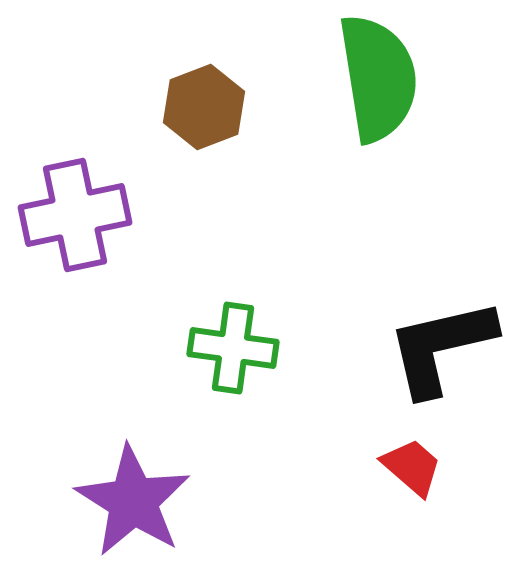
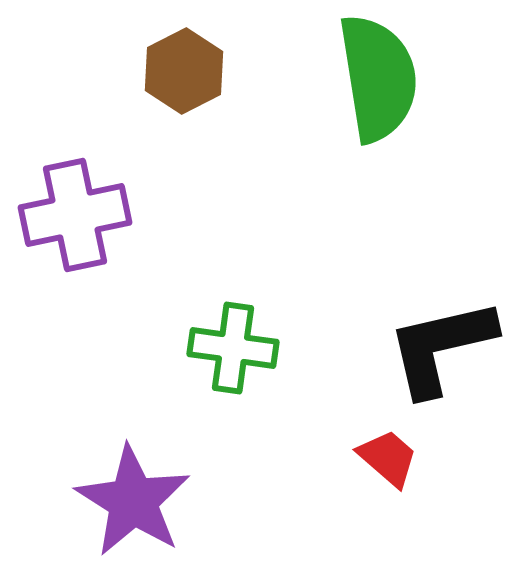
brown hexagon: moved 20 px left, 36 px up; rotated 6 degrees counterclockwise
red trapezoid: moved 24 px left, 9 px up
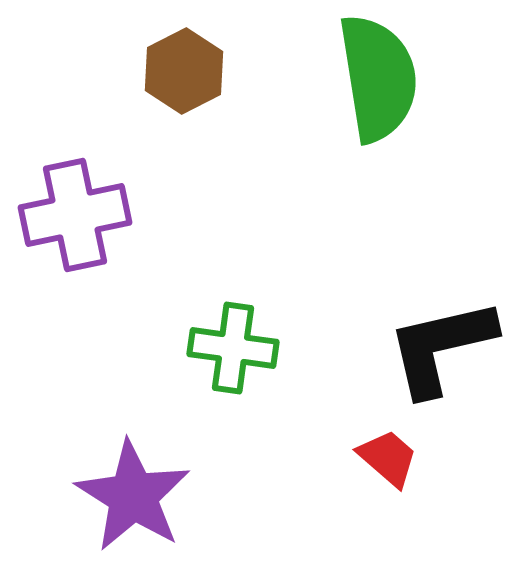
purple star: moved 5 px up
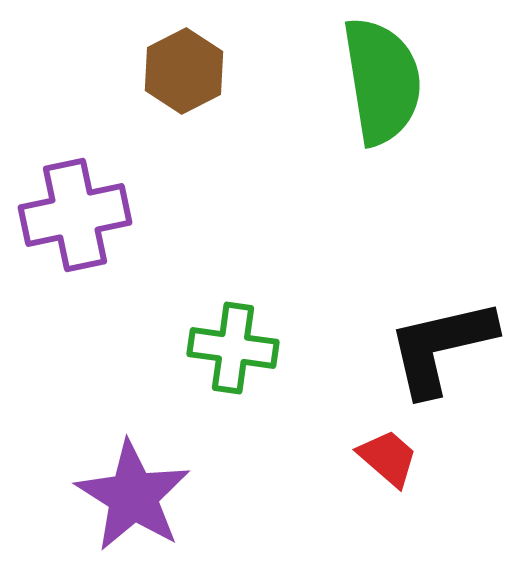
green semicircle: moved 4 px right, 3 px down
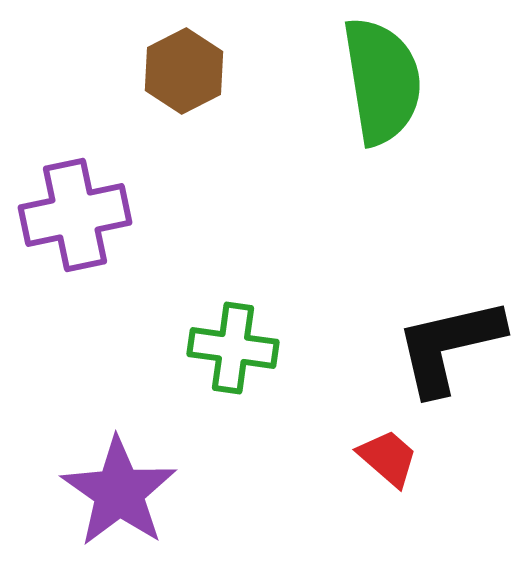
black L-shape: moved 8 px right, 1 px up
purple star: moved 14 px left, 4 px up; rotated 3 degrees clockwise
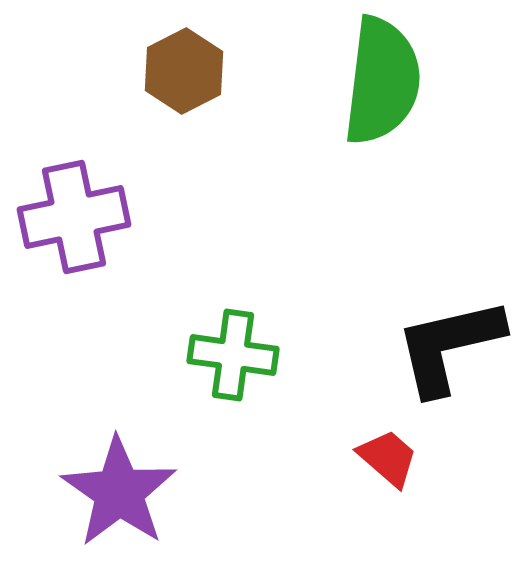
green semicircle: rotated 16 degrees clockwise
purple cross: moved 1 px left, 2 px down
green cross: moved 7 px down
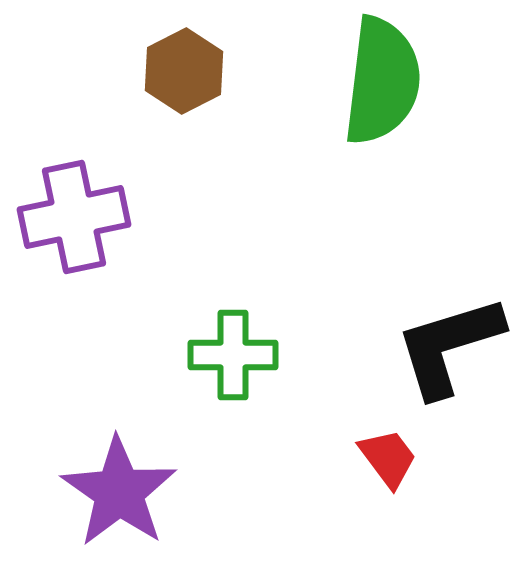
black L-shape: rotated 4 degrees counterclockwise
green cross: rotated 8 degrees counterclockwise
red trapezoid: rotated 12 degrees clockwise
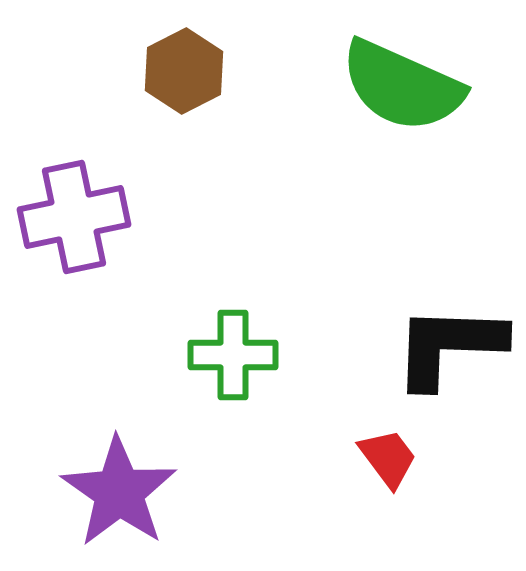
green semicircle: moved 20 px right, 5 px down; rotated 107 degrees clockwise
black L-shape: rotated 19 degrees clockwise
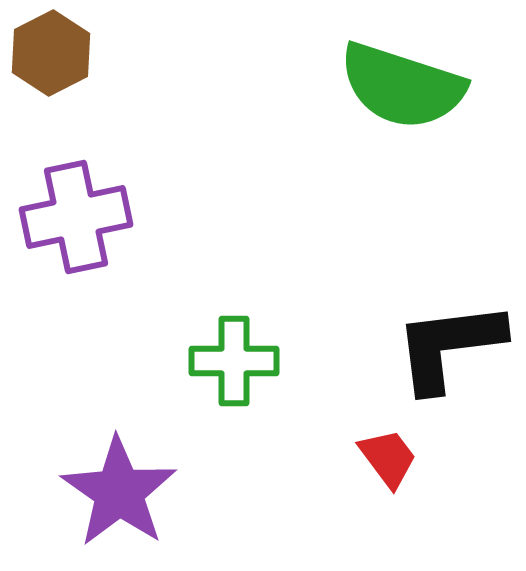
brown hexagon: moved 133 px left, 18 px up
green semicircle: rotated 6 degrees counterclockwise
purple cross: moved 2 px right
black L-shape: rotated 9 degrees counterclockwise
green cross: moved 1 px right, 6 px down
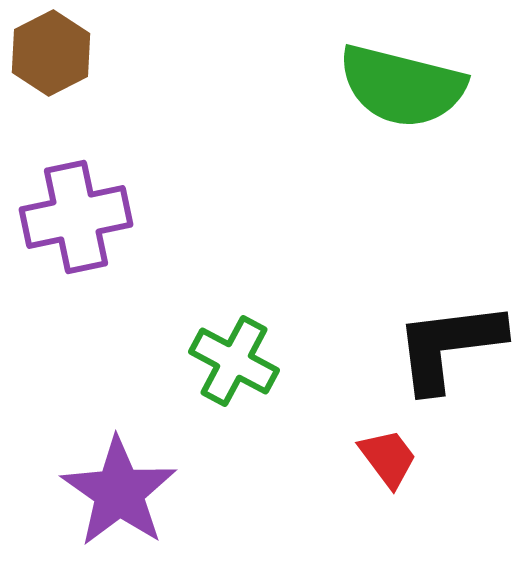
green semicircle: rotated 4 degrees counterclockwise
green cross: rotated 28 degrees clockwise
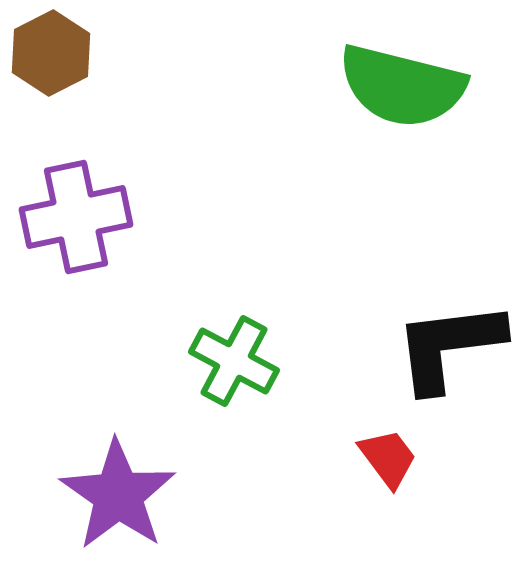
purple star: moved 1 px left, 3 px down
